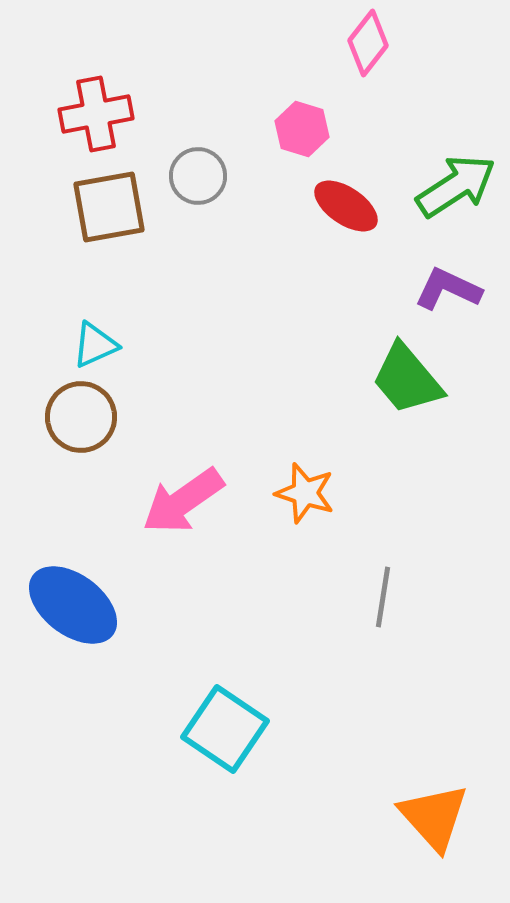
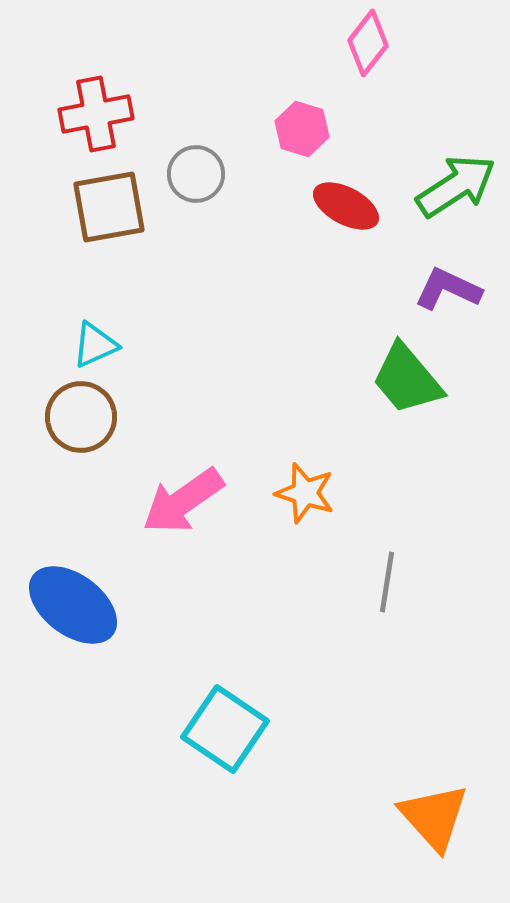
gray circle: moved 2 px left, 2 px up
red ellipse: rotated 6 degrees counterclockwise
gray line: moved 4 px right, 15 px up
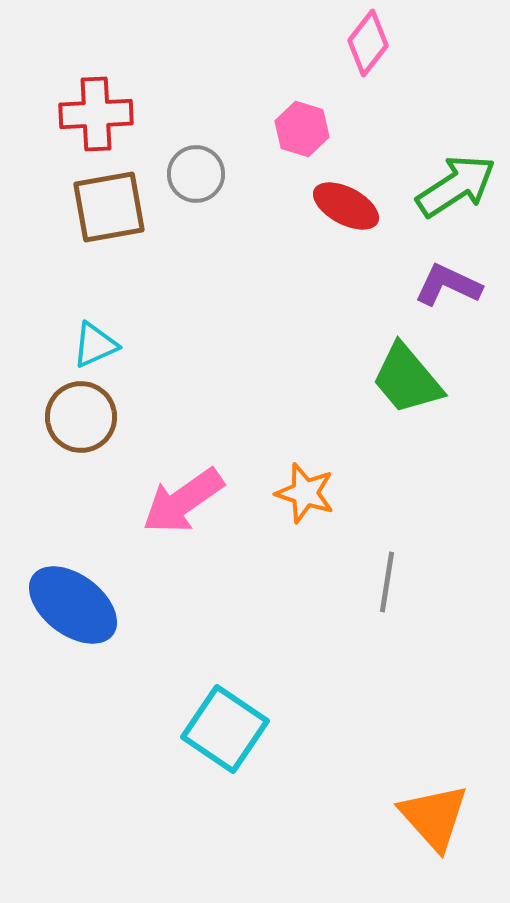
red cross: rotated 8 degrees clockwise
purple L-shape: moved 4 px up
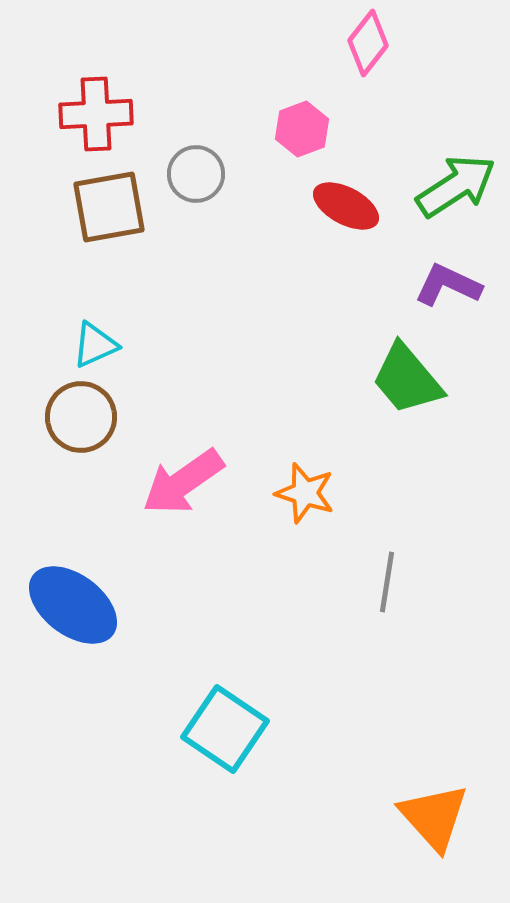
pink hexagon: rotated 22 degrees clockwise
pink arrow: moved 19 px up
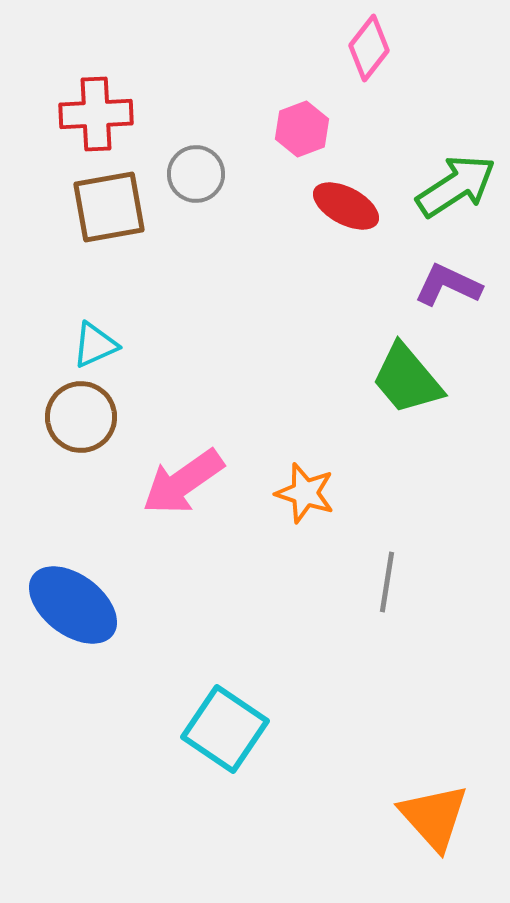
pink diamond: moved 1 px right, 5 px down
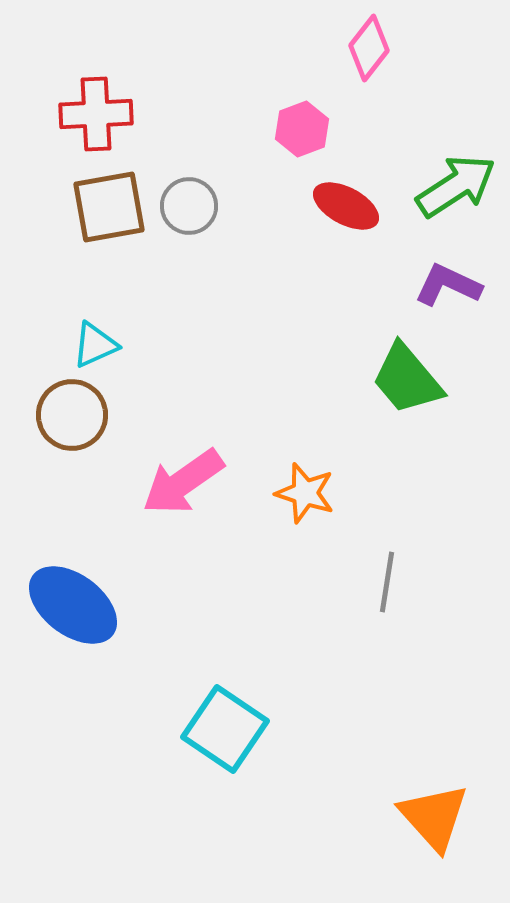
gray circle: moved 7 px left, 32 px down
brown circle: moved 9 px left, 2 px up
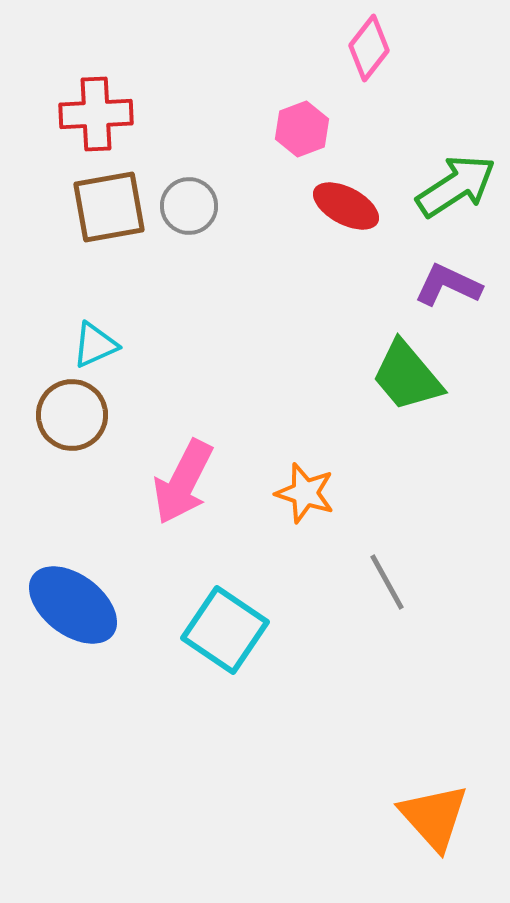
green trapezoid: moved 3 px up
pink arrow: rotated 28 degrees counterclockwise
gray line: rotated 38 degrees counterclockwise
cyan square: moved 99 px up
